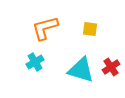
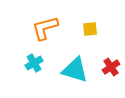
yellow square: rotated 14 degrees counterclockwise
cyan cross: moved 1 px left, 1 px down
cyan triangle: moved 6 px left
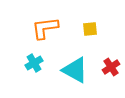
orange L-shape: rotated 8 degrees clockwise
cyan triangle: rotated 12 degrees clockwise
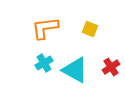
yellow square: rotated 28 degrees clockwise
cyan cross: moved 10 px right
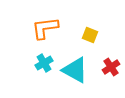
yellow square: moved 6 px down
